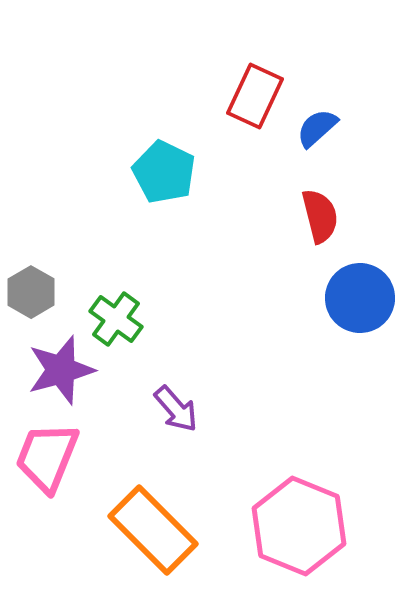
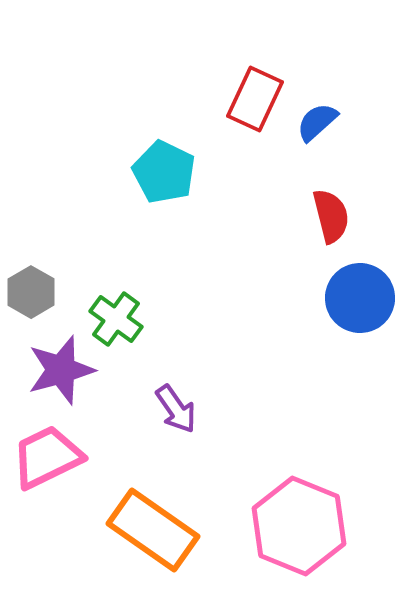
red rectangle: moved 3 px down
blue semicircle: moved 6 px up
red semicircle: moved 11 px right
purple arrow: rotated 6 degrees clockwise
pink trapezoid: rotated 42 degrees clockwise
orange rectangle: rotated 10 degrees counterclockwise
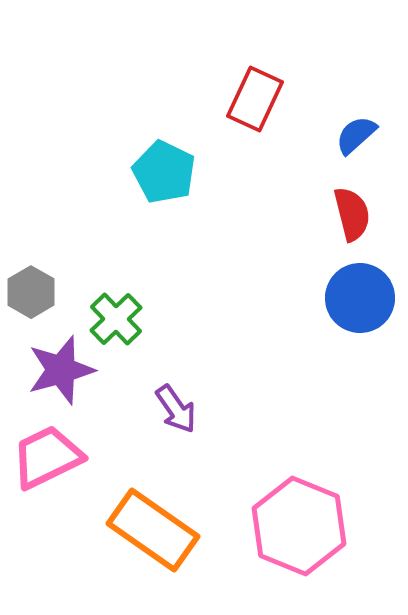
blue semicircle: moved 39 px right, 13 px down
red semicircle: moved 21 px right, 2 px up
green cross: rotated 10 degrees clockwise
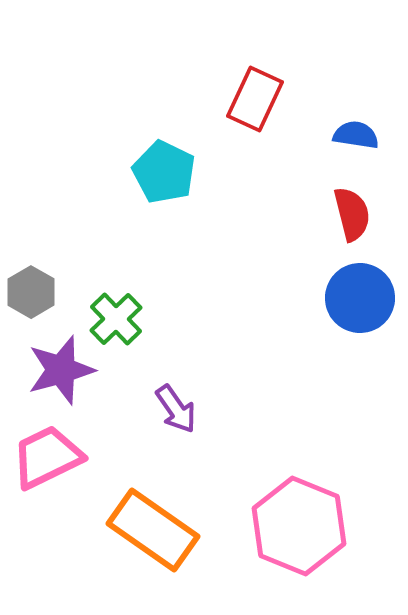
blue semicircle: rotated 51 degrees clockwise
